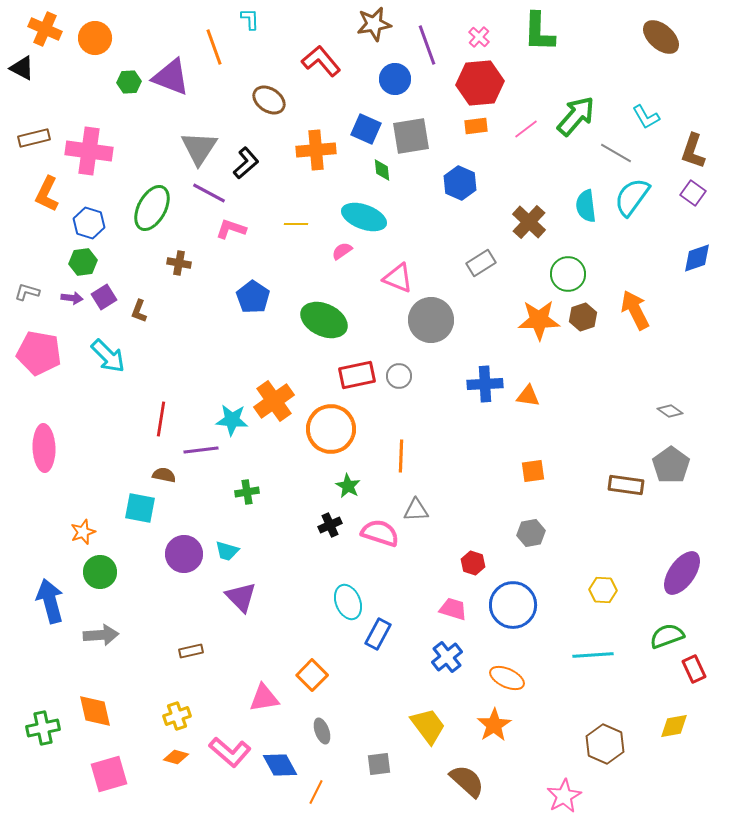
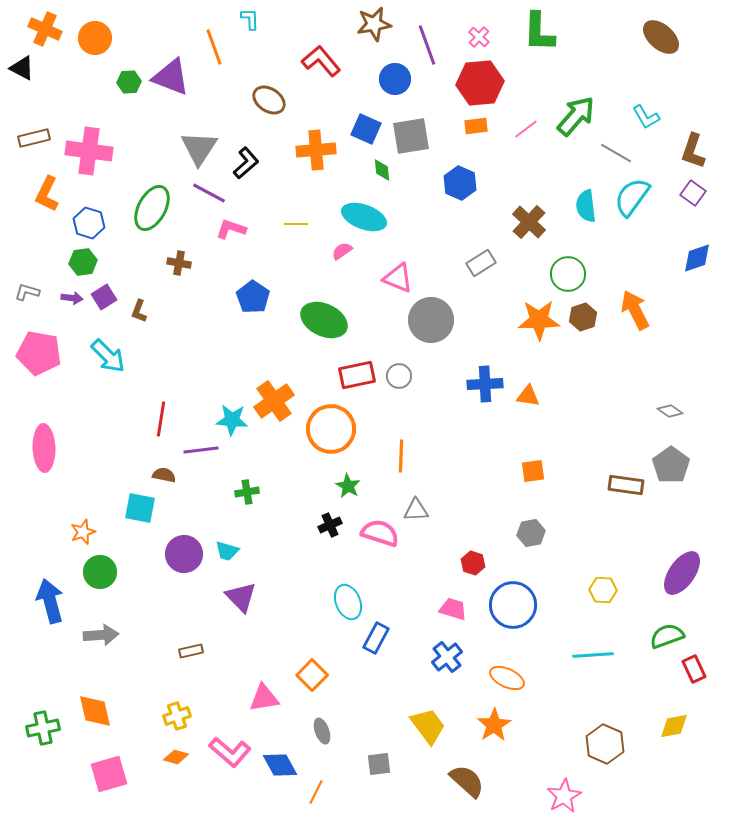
blue rectangle at (378, 634): moved 2 px left, 4 px down
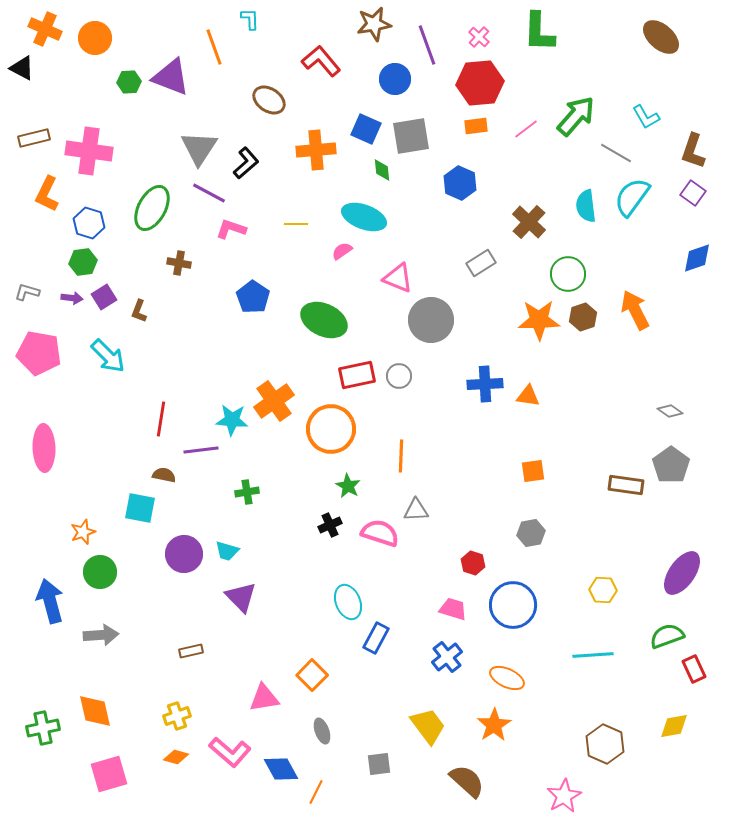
blue diamond at (280, 765): moved 1 px right, 4 px down
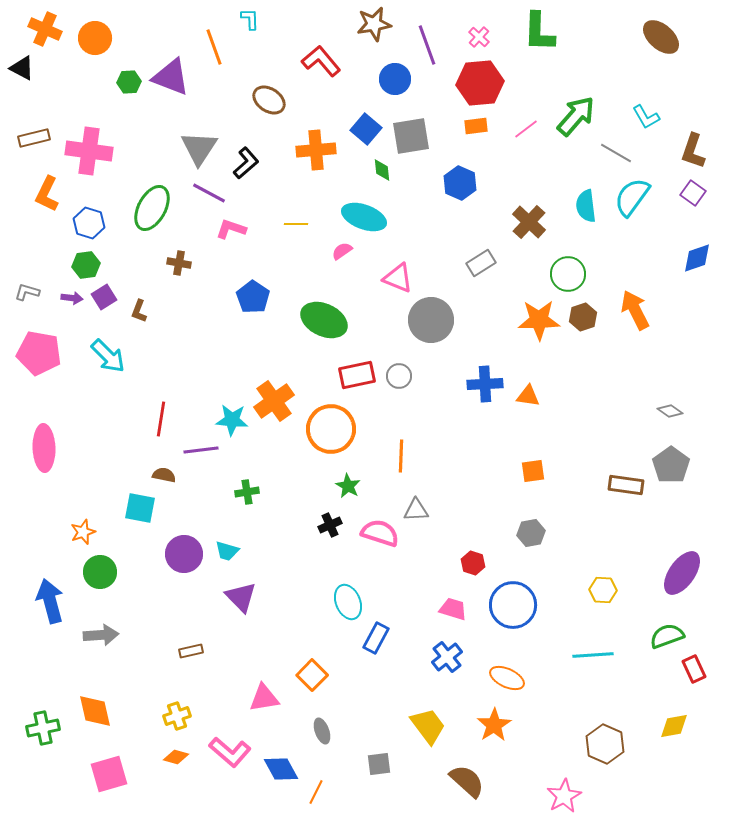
blue square at (366, 129): rotated 16 degrees clockwise
green hexagon at (83, 262): moved 3 px right, 3 px down
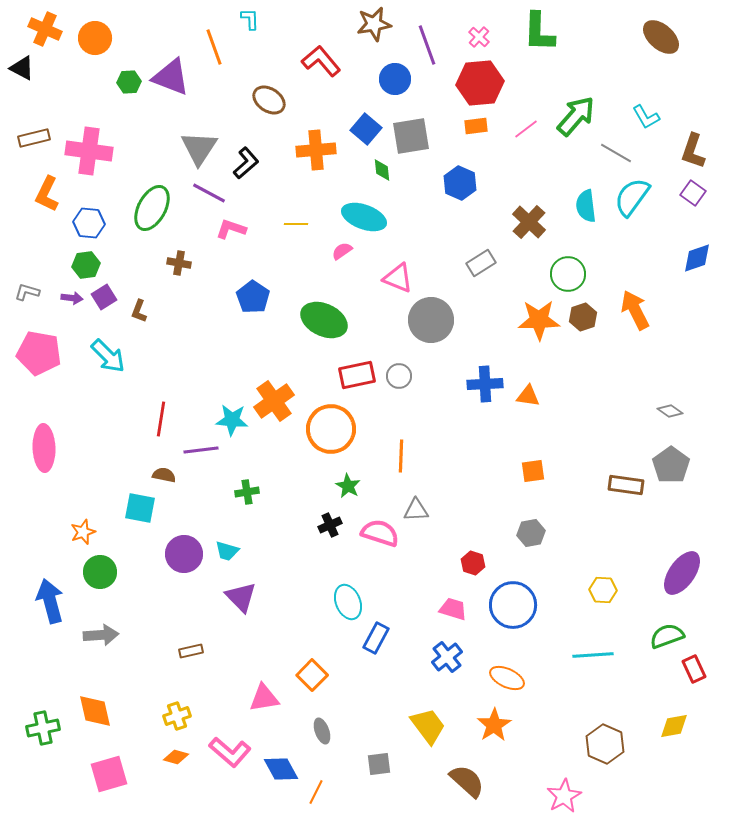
blue hexagon at (89, 223): rotated 12 degrees counterclockwise
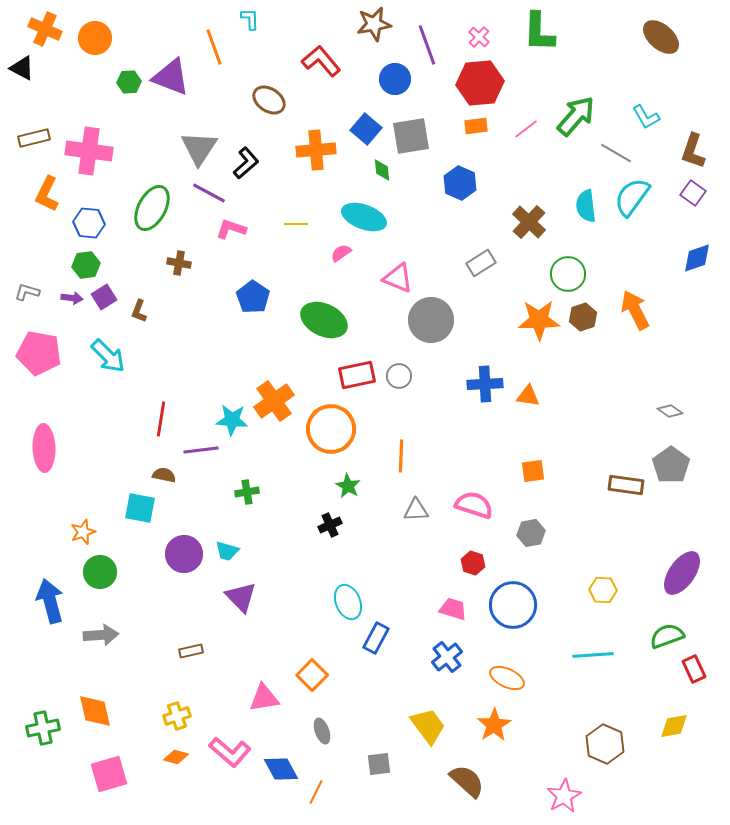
pink semicircle at (342, 251): moved 1 px left, 2 px down
pink semicircle at (380, 533): moved 94 px right, 28 px up
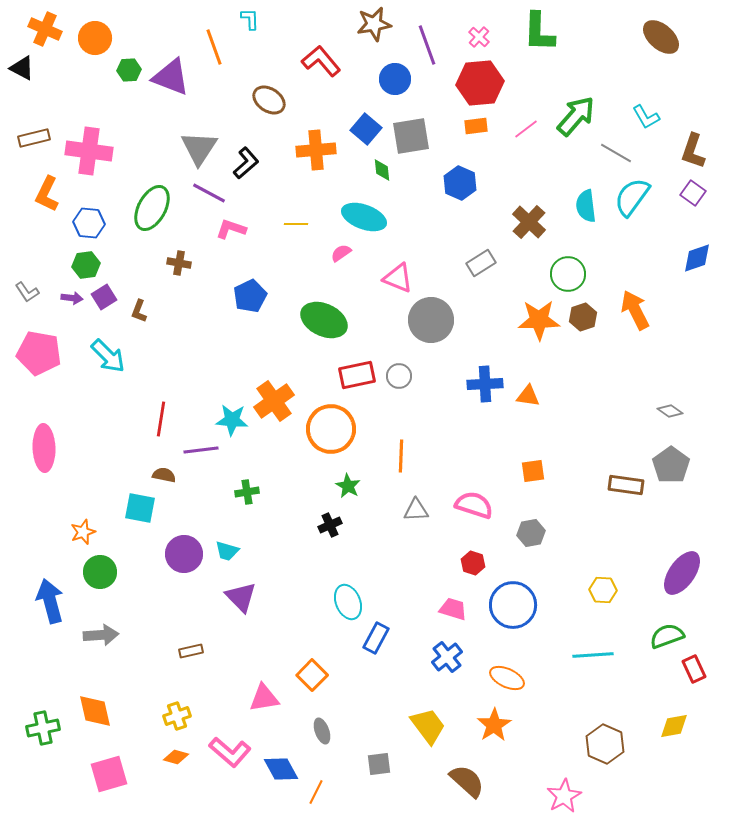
green hexagon at (129, 82): moved 12 px up
gray L-shape at (27, 292): rotated 140 degrees counterclockwise
blue pentagon at (253, 297): moved 3 px left, 1 px up; rotated 12 degrees clockwise
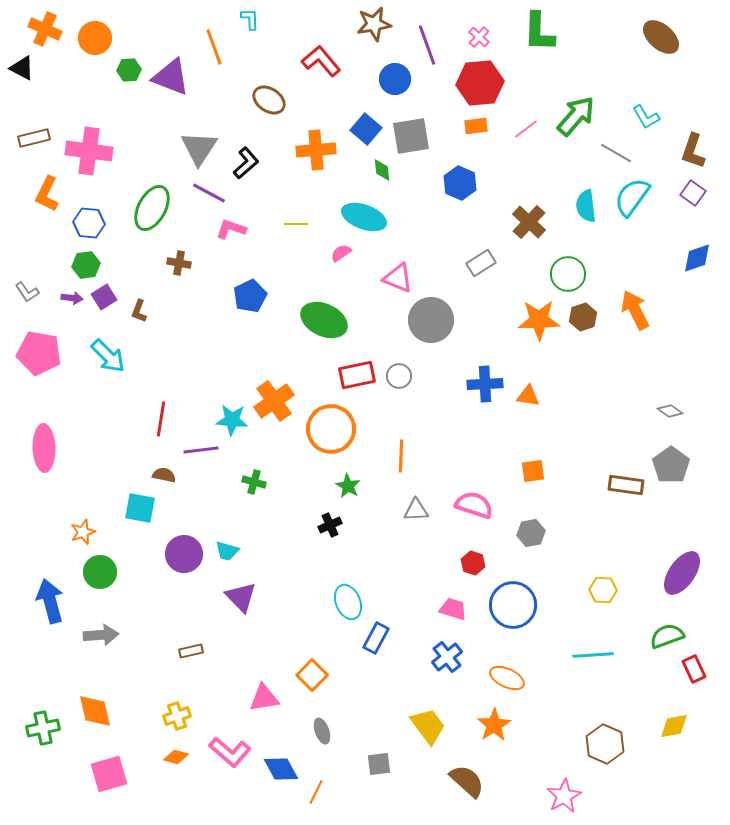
green cross at (247, 492): moved 7 px right, 10 px up; rotated 25 degrees clockwise
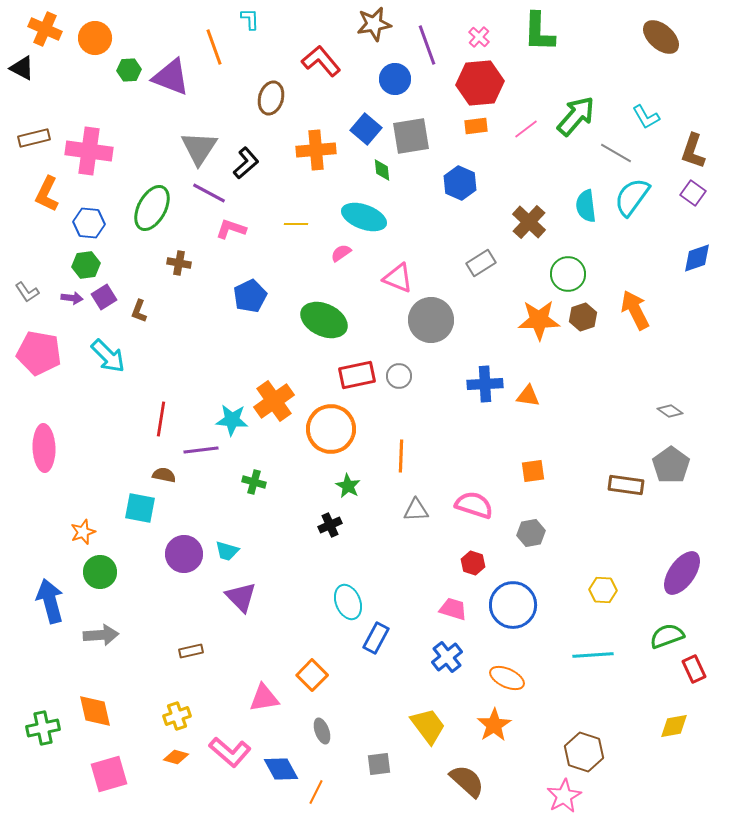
brown ellipse at (269, 100): moved 2 px right, 2 px up; rotated 72 degrees clockwise
brown hexagon at (605, 744): moved 21 px left, 8 px down; rotated 6 degrees counterclockwise
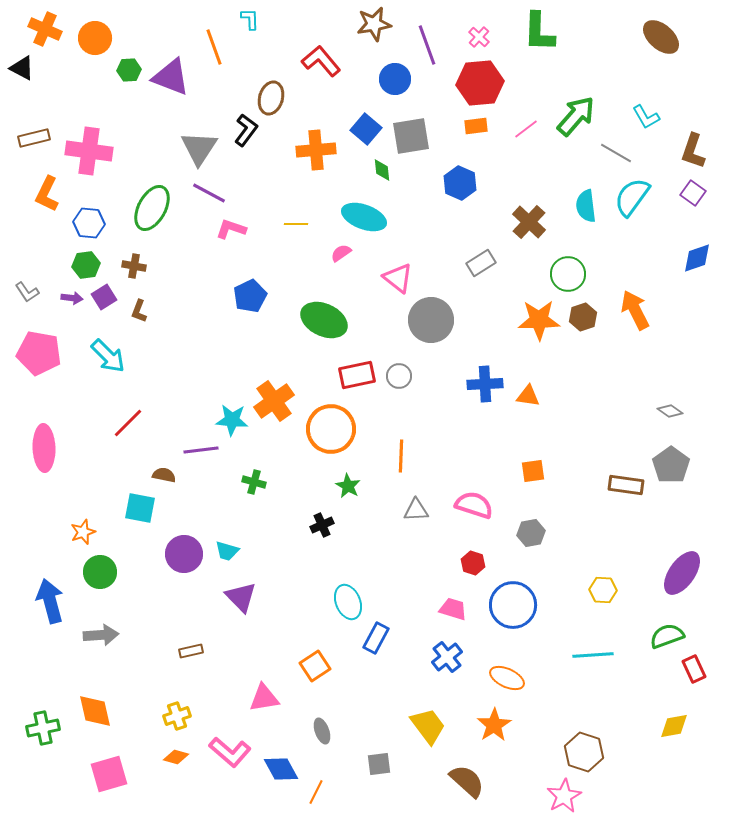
black L-shape at (246, 163): moved 33 px up; rotated 12 degrees counterclockwise
brown cross at (179, 263): moved 45 px left, 3 px down
pink triangle at (398, 278): rotated 16 degrees clockwise
red line at (161, 419): moved 33 px left, 4 px down; rotated 36 degrees clockwise
black cross at (330, 525): moved 8 px left
orange square at (312, 675): moved 3 px right, 9 px up; rotated 12 degrees clockwise
